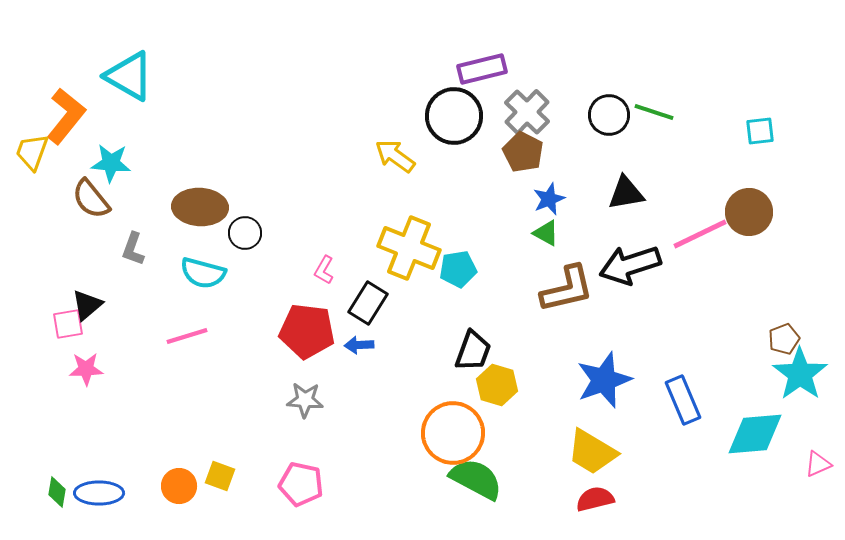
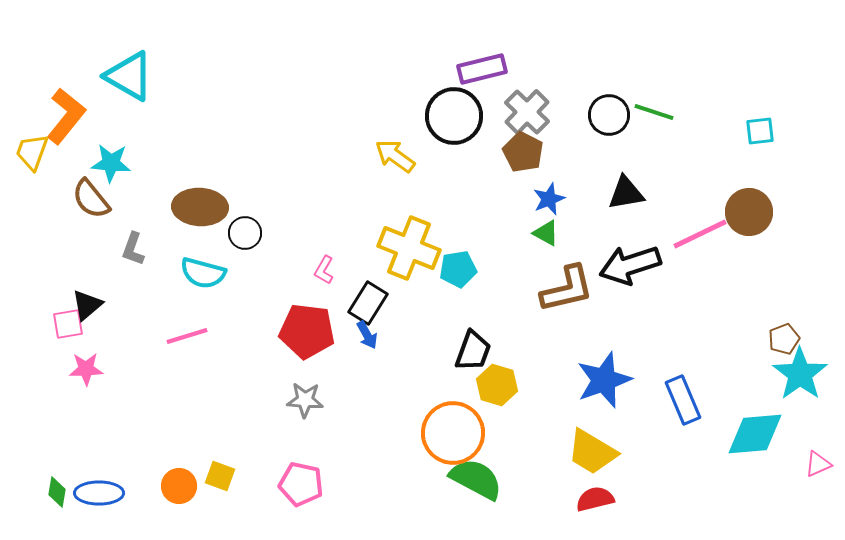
blue arrow at (359, 345): moved 8 px right, 10 px up; rotated 116 degrees counterclockwise
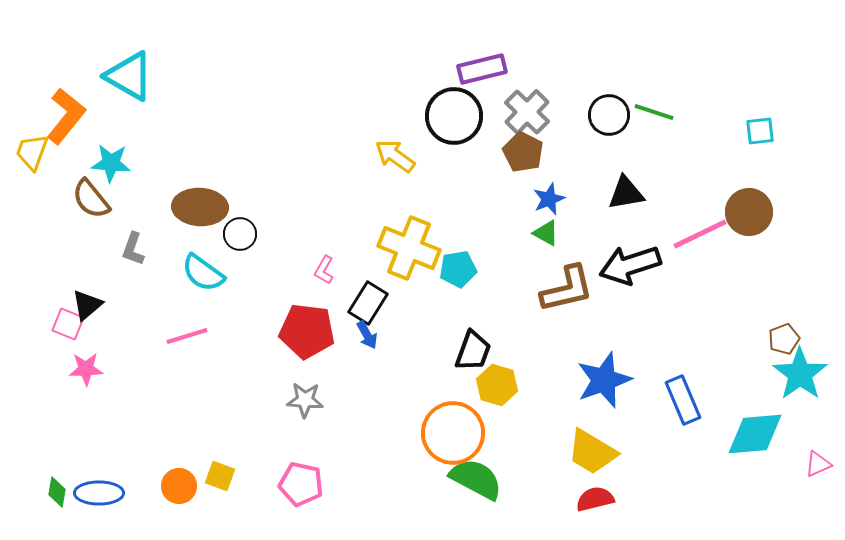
black circle at (245, 233): moved 5 px left, 1 px down
cyan semicircle at (203, 273): rotated 21 degrees clockwise
pink square at (68, 324): rotated 32 degrees clockwise
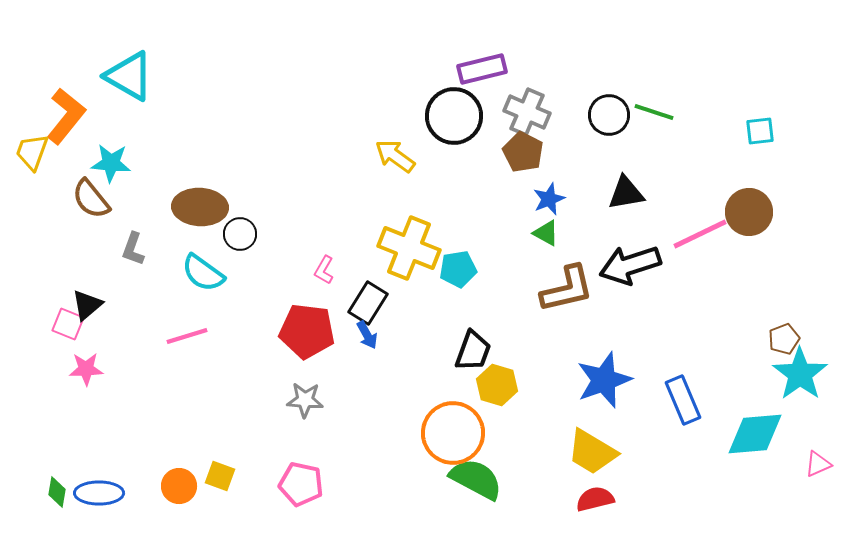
gray cross at (527, 112): rotated 21 degrees counterclockwise
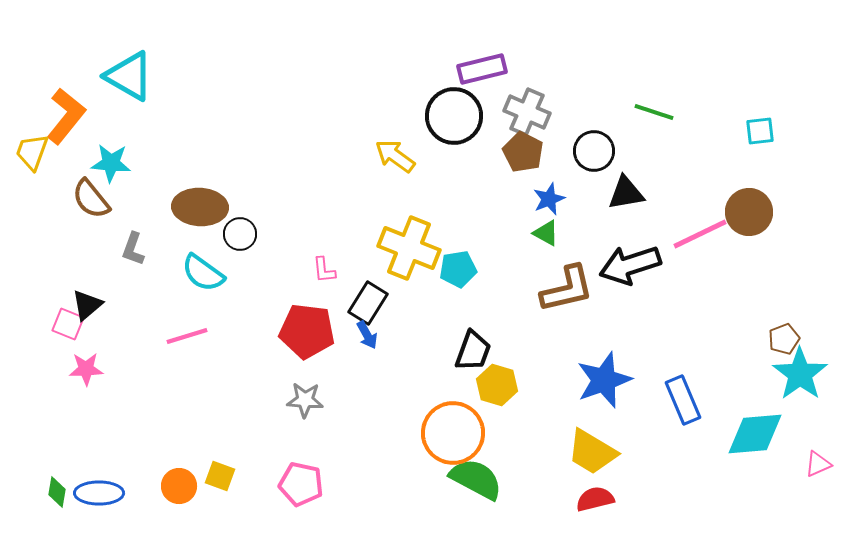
black circle at (609, 115): moved 15 px left, 36 px down
pink L-shape at (324, 270): rotated 36 degrees counterclockwise
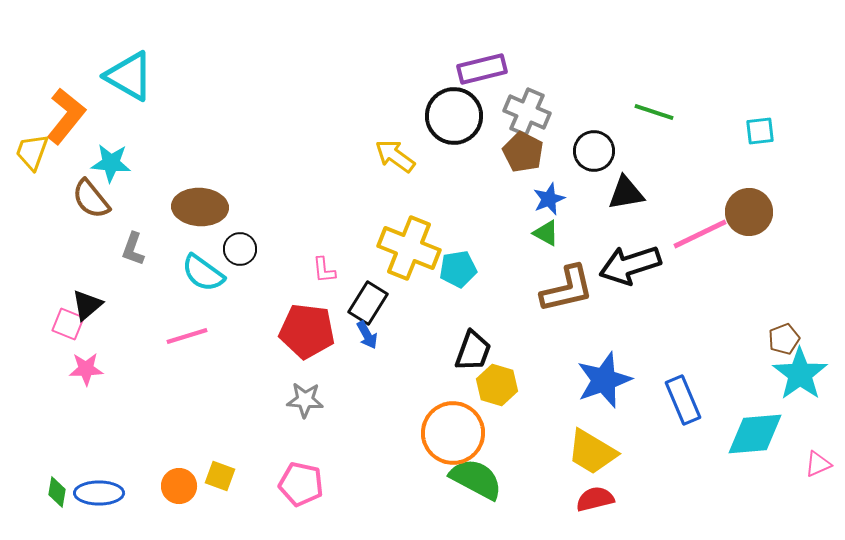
black circle at (240, 234): moved 15 px down
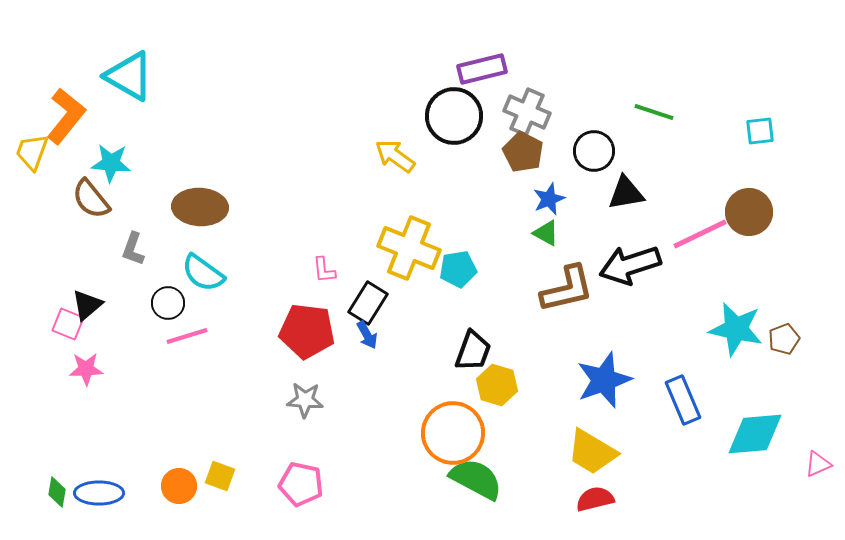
black circle at (240, 249): moved 72 px left, 54 px down
cyan star at (800, 374): moved 64 px left, 45 px up; rotated 24 degrees counterclockwise
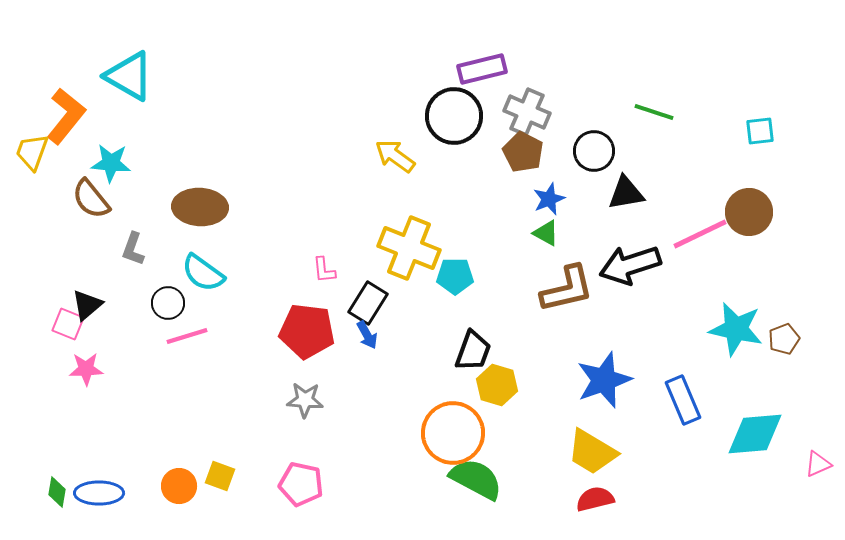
cyan pentagon at (458, 269): moved 3 px left, 7 px down; rotated 9 degrees clockwise
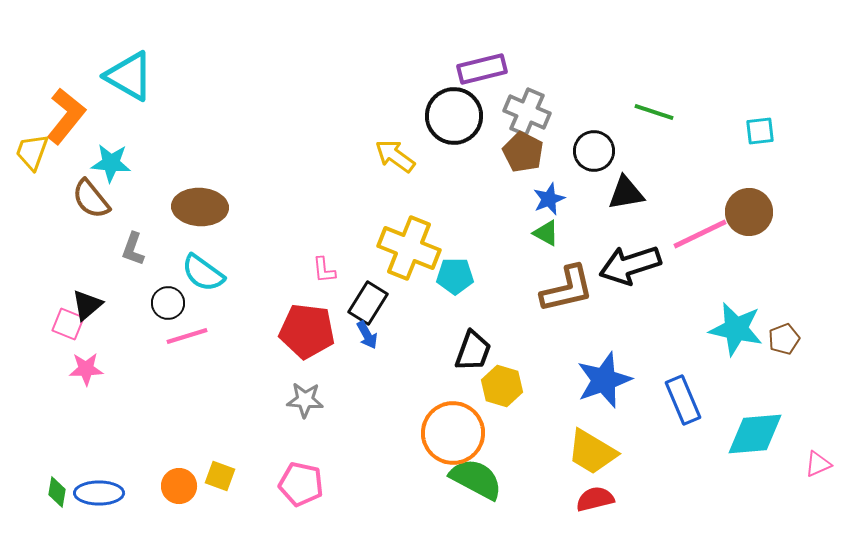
yellow hexagon at (497, 385): moved 5 px right, 1 px down
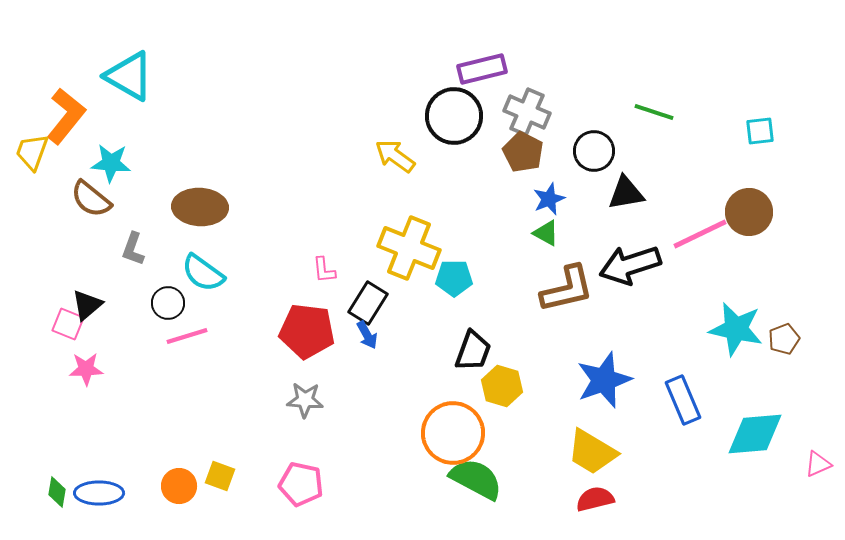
brown semicircle at (91, 199): rotated 12 degrees counterclockwise
cyan pentagon at (455, 276): moved 1 px left, 2 px down
